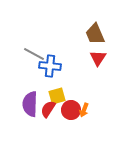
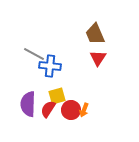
purple semicircle: moved 2 px left
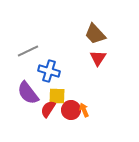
brown trapezoid: rotated 20 degrees counterclockwise
gray line: moved 6 px left, 3 px up; rotated 55 degrees counterclockwise
blue cross: moved 1 px left, 5 px down; rotated 10 degrees clockwise
yellow square: rotated 18 degrees clockwise
purple semicircle: moved 11 px up; rotated 40 degrees counterclockwise
orange arrow: rotated 136 degrees clockwise
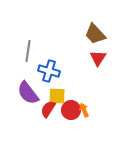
gray line: rotated 55 degrees counterclockwise
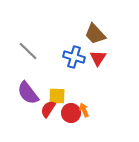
gray line: rotated 55 degrees counterclockwise
blue cross: moved 25 px right, 14 px up
red circle: moved 3 px down
